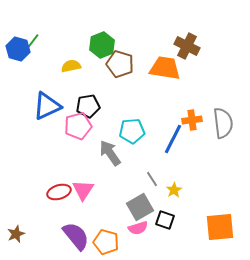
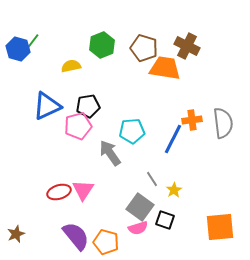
brown pentagon: moved 24 px right, 16 px up
gray square: rotated 24 degrees counterclockwise
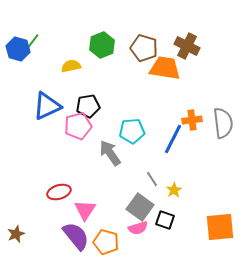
pink triangle: moved 2 px right, 20 px down
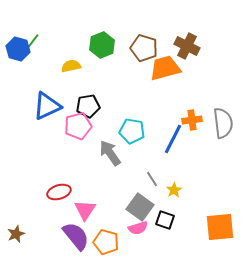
orange trapezoid: rotated 24 degrees counterclockwise
cyan pentagon: rotated 15 degrees clockwise
